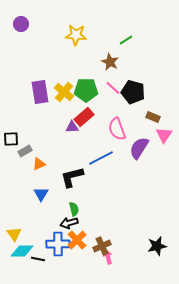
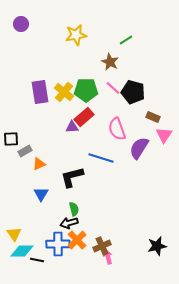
yellow star: rotated 15 degrees counterclockwise
blue line: rotated 45 degrees clockwise
black line: moved 1 px left, 1 px down
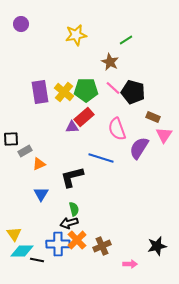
pink arrow: moved 22 px right, 7 px down; rotated 104 degrees clockwise
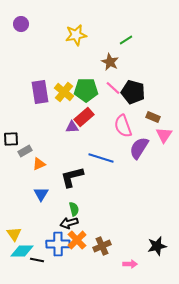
pink semicircle: moved 6 px right, 3 px up
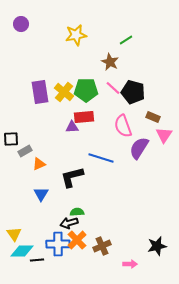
red rectangle: rotated 36 degrees clockwise
green semicircle: moved 3 px right, 3 px down; rotated 80 degrees counterclockwise
black line: rotated 16 degrees counterclockwise
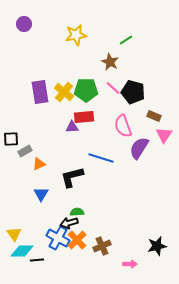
purple circle: moved 3 px right
brown rectangle: moved 1 px right, 1 px up
blue cross: moved 6 px up; rotated 30 degrees clockwise
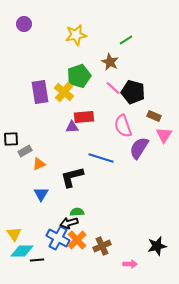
green pentagon: moved 7 px left, 14 px up; rotated 20 degrees counterclockwise
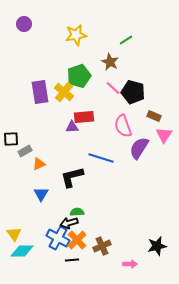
black line: moved 35 px right
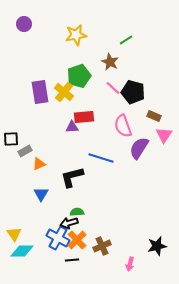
pink arrow: rotated 104 degrees clockwise
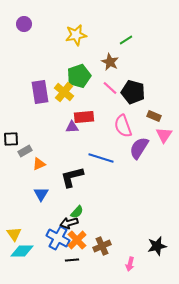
pink line: moved 3 px left
green semicircle: rotated 136 degrees clockwise
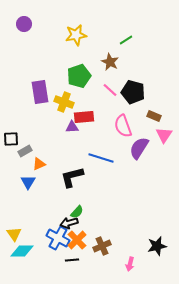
pink line: moved 2 px down
yellow cross: moved 10 px down; rotated 18 degrees counterclockwise
blue triangle: moved 13 px left, 12 px up
